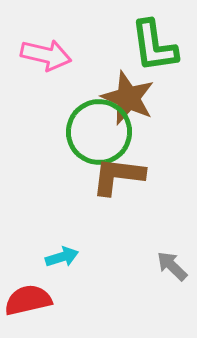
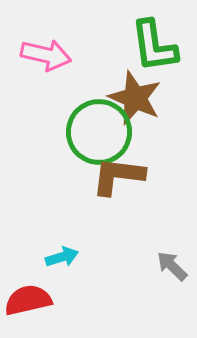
brown star: moved 7 px right
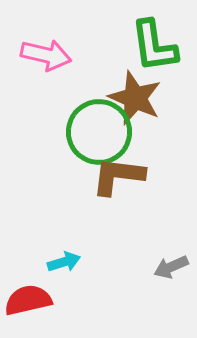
cyan arrow: moved 2 px right, 5 px down
gray arrow: moved 1 px left, 1 px down; rotated 68 degrees counterclockwise
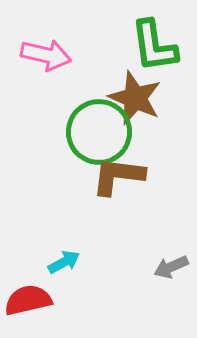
cyan arrow: rotated 12 degrees counterclockwise
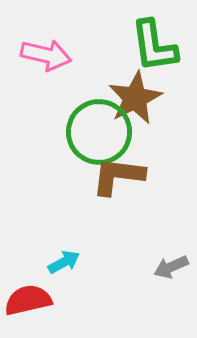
brown star: rotated 22 degrees clockwise
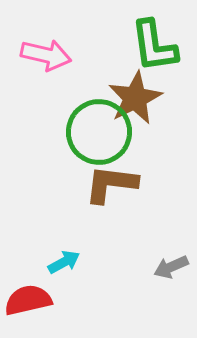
brown L-shape: moved 7 px left, 8 px down
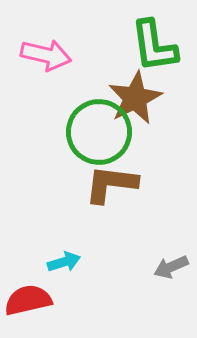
cyan arrow: rotated 12 degrees clockwise
